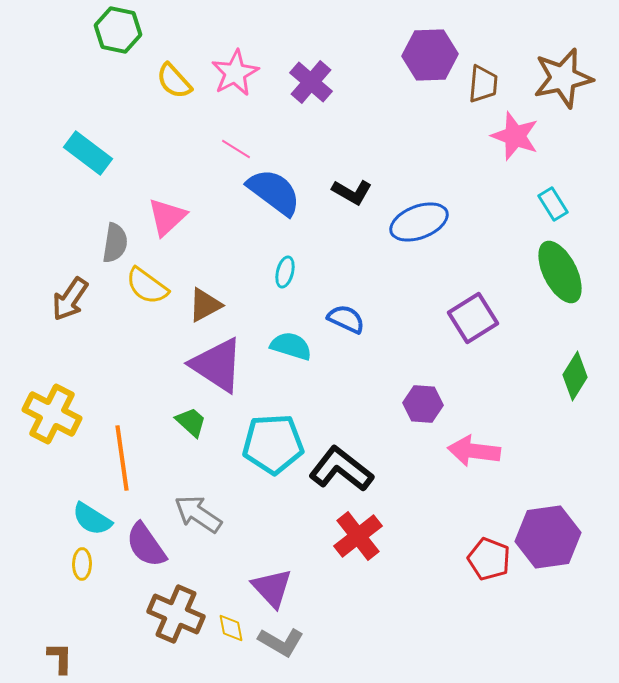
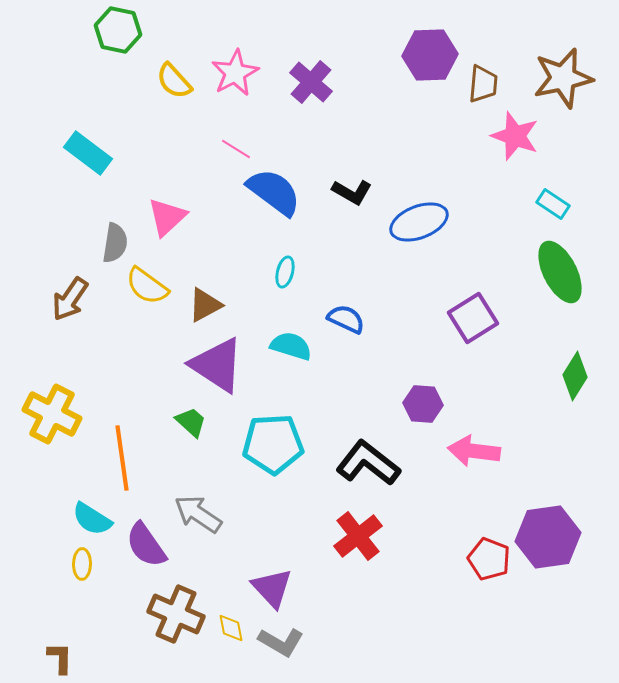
cyan rectangle at (553, 204): rotated 24 degrees counterclockwise
black L-shape at (341, 469): moved 27 px right, 6 px up
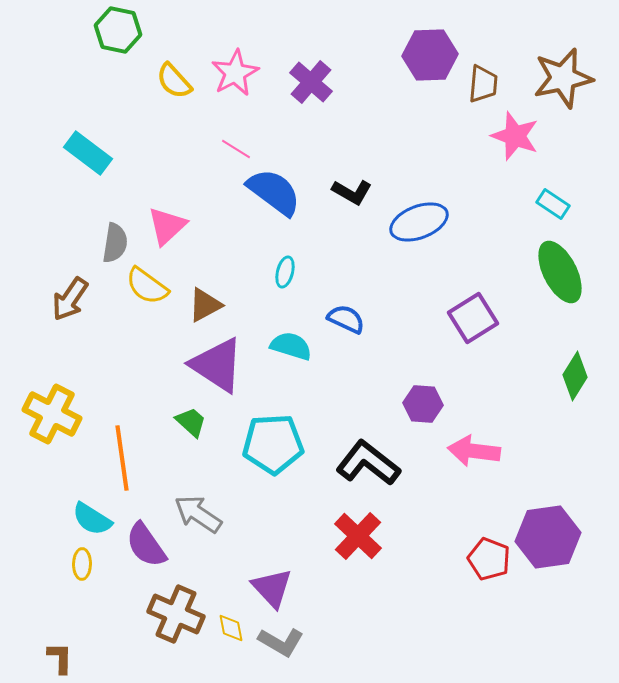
pink triangle at (167, 217): moved 9 px down
red cross at (358, 536): rotated 9 degrees counterclockwise
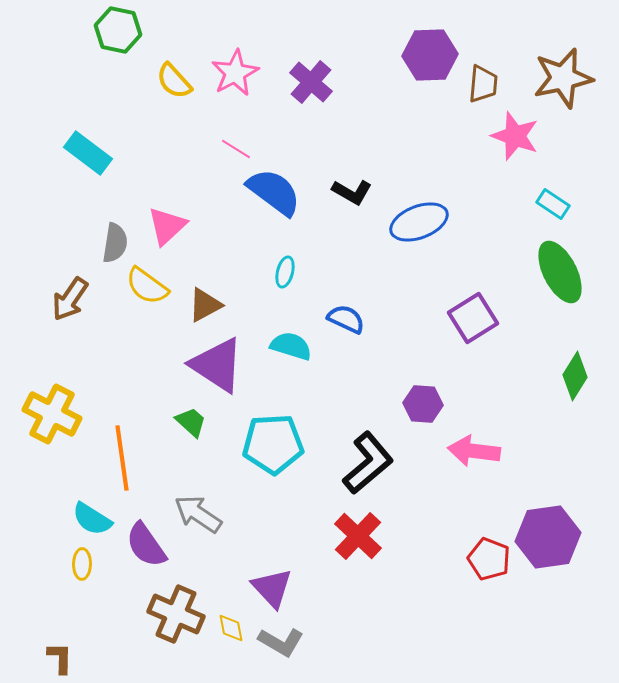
black L-shape at (368, 463): rotated 102 degrees clockwise
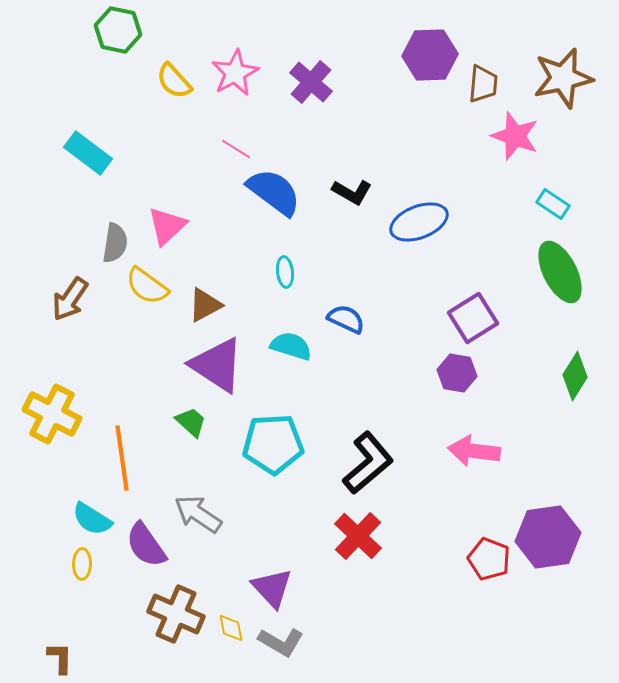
cyan ellipse at (285, 272): rotated 20 degrees counterclockwise
purple hexagon at (423, 404): moved 34 px right, 31 px up; rotated 6 degrees clockwise
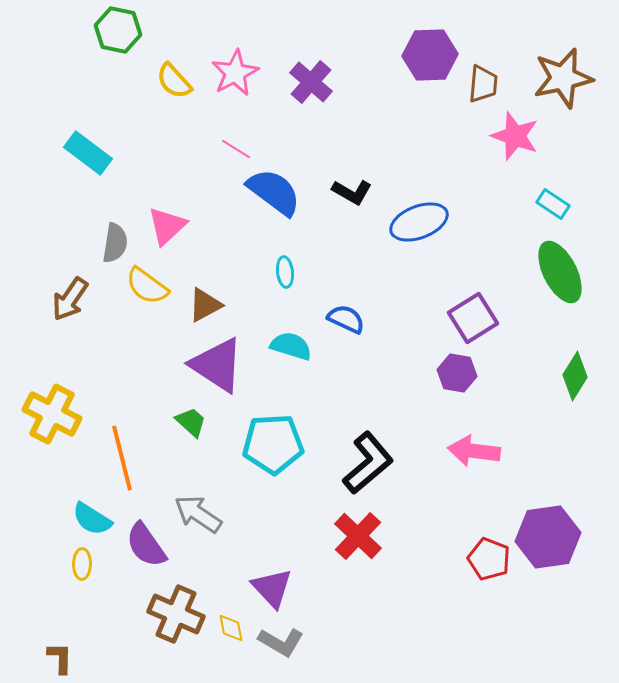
orange line at (122, 458): rotated 6 degrees counterclockwise
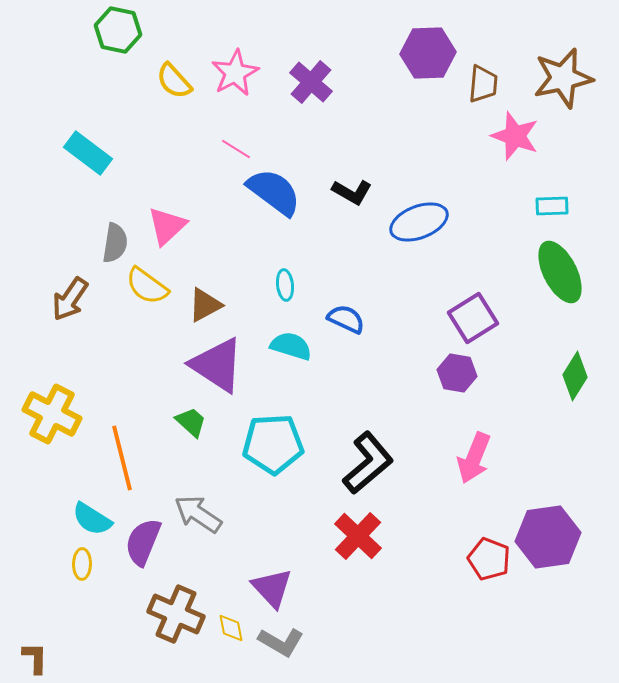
purple hexagon at (430, 55): moved 2 px left, 2 px up
cyan rectangle at (553, 204): moved 1 px left, 2 px down; rotated 36 degrees counterclockwise
cyan ellipse at (285, 272): moved 13 px down
pink arrow at (474, 451): moved 7 px down; rotated 75 degrees counterclockwise
purple semicircle at (146, 545): moved 3 px left, 3 px up; rotated 57 degrees clockwise
brown L-shape at (60, 658): moved 25 px left
